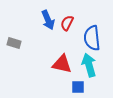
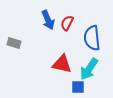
cyan arrow: moved 4 px down; rotated 130 degrees counterclockwise
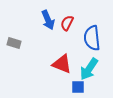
red triangle: rotated 10 degrees clockwise
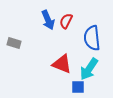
red semicircle: moved 1 px left, 2 px up
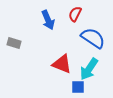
red semicircle: moved 9 px right, 7 px up
blue semicircle: moved 1 px right; rotated 130 degrees clockwise
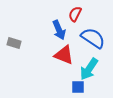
blue arrow: moved 11 px right, 10 px down
red triangle: moved 2 px right, 9 px up
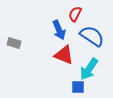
blue semicircle: moved 1 px left, 2 px up
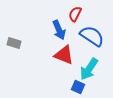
blue square: rotated 24 degrees clockwise
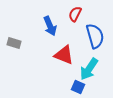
blue arrow: moved 9 px left, 4 px up
blue semicircle: moved 3 px right; rotated 40 degrees clockwise
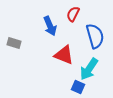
red semicircle: moved 2 px left
